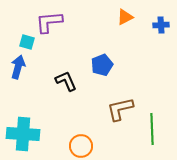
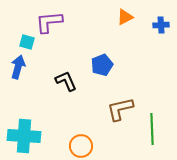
cyan cross: moved 1 px right, 2 px down
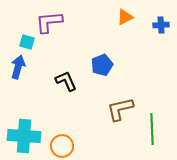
orange circle: moved 19 px left
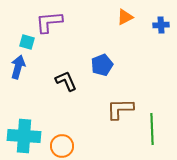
brown L-shape: rotated 12 degrees clockwise
